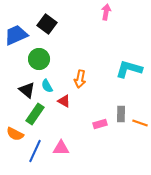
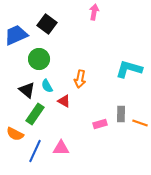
pink arrow: moved 12 px left
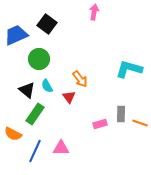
orange arrow: rotated 48 degrees counterclockwise
red triangle: moved 5 px right, 4 px up; rotated 24 degrees clockwise
orange semicircle: moved 2 px left
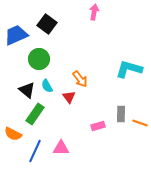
pink rectangle: moved 2 px left, 2 px down
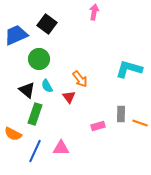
green rectangle: rotated 15 degrees counterclockwise
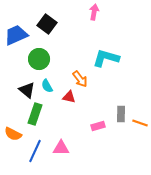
cyan L-shape: moved 23 px left, 11 px up
red triangle: rotated 40 degrees counterclockwise
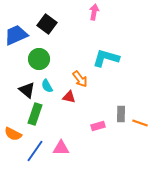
blue line: rotated 10 degrees clockwise
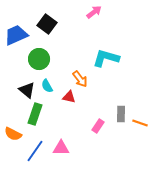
pink arrow: rotated 42 degrees clockwise
pink rectangle: rotated 40 degrees counterclockwise
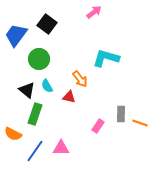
blue trapezoid: rotated 30 degrees counterclockwise
